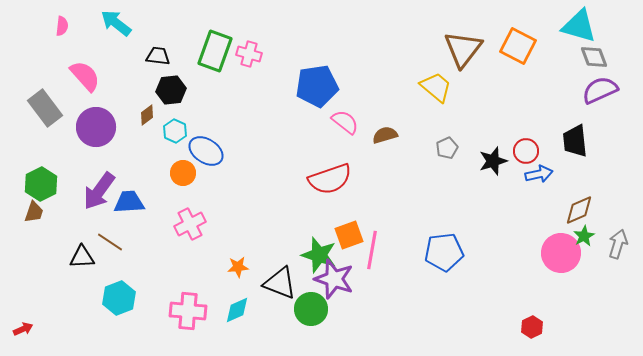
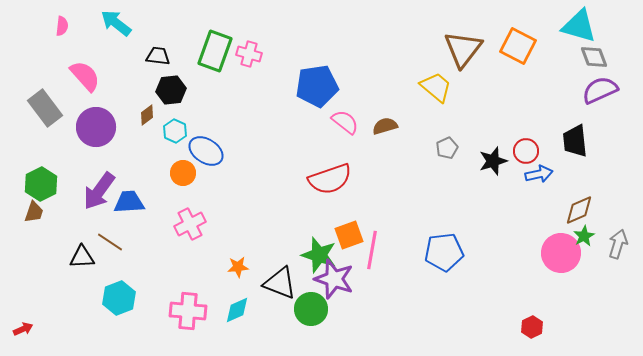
brown semicircle at (385, 135): moved 9 px up
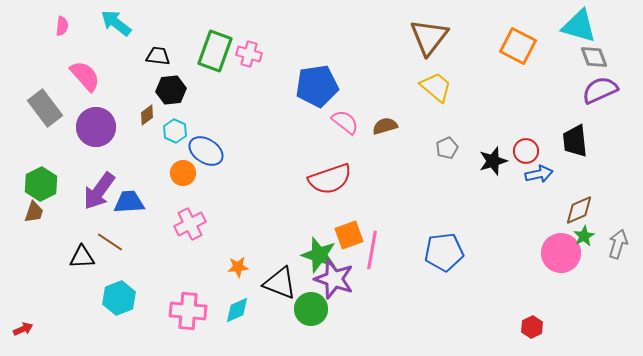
brown triangle at (463, 49): moved 34 px left, 12 px up
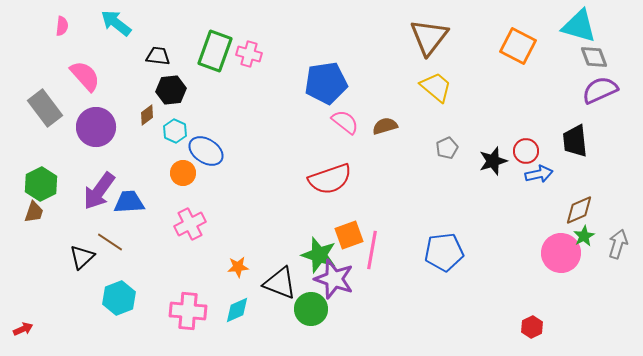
blue pentagon at (317, 86): moved 9 px right, 3 px up
black triangle at (82, 257): rotated 40 degrees counterclockwise
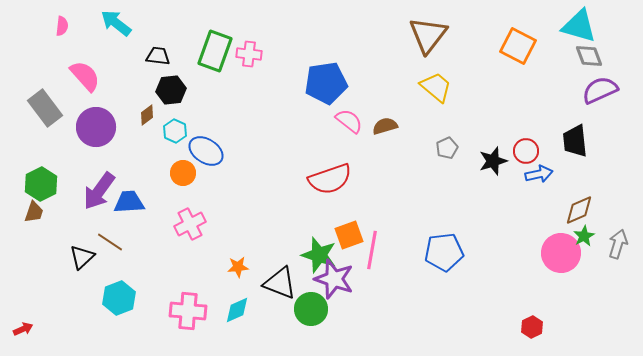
brown triangle at (429, 37): moved 1 px left, 2 px up
pink cross at (249, 54): rotated 10 degrees counterclockwise
gray diamond at (594, 57): moved 5 px left, 1 px up
pink semicircle at (345, 122): moved 4 px right, 1 px up
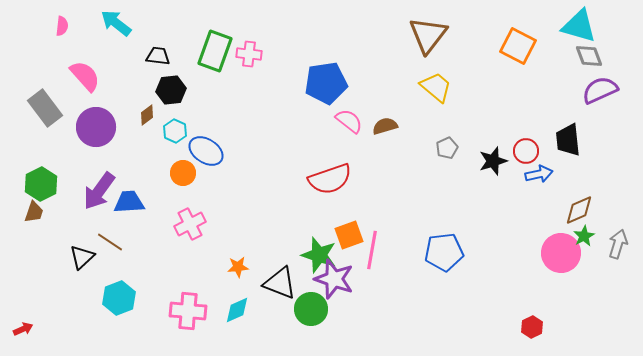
black trapezoid at (575, 141): moved 7 px left, 1 px up
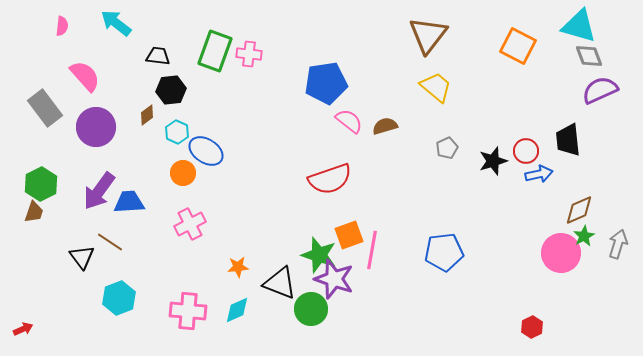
cyan hexagon at (175, 131): moved 2 px right, 1 px down
black triangle at (82, 257): rotated 24 degrees counterclockwise
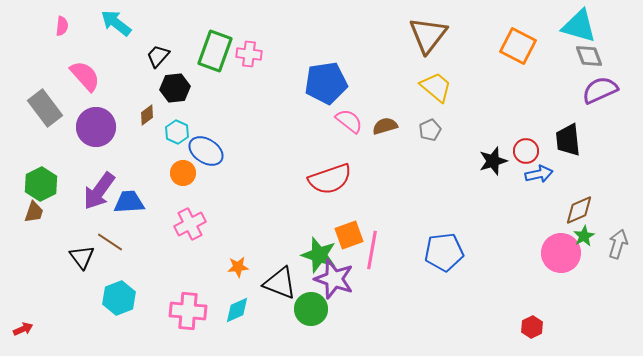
black trapezoid at (158, 56): rotated 55 degrees counterclockwise
black hexagon at (171, 90): moved 4 px right, 2 px up
gray pentagon at (447, 148): moved 17 px left, 18 px up
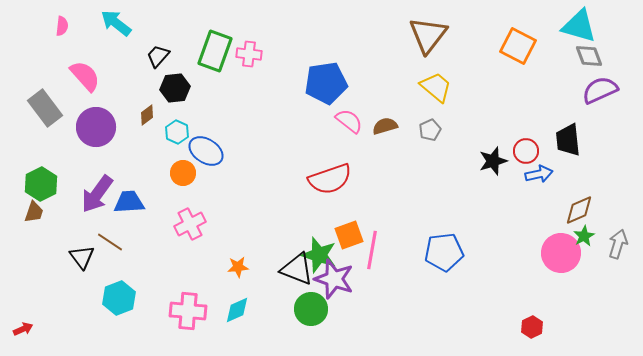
purple arrow at (99, 191): moved 2 px left, 3 px down
black triangle at (280, 283): moved 17 px right, 14 px up
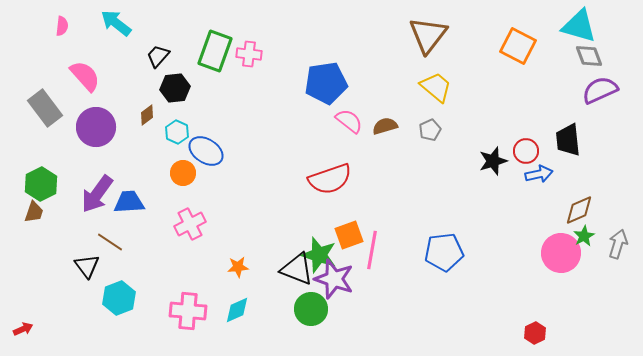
black triangle at (82, 257): moved 5 px right, 9 px down
red hexagon at (532, 327): moved 3 px right, 6 px down
